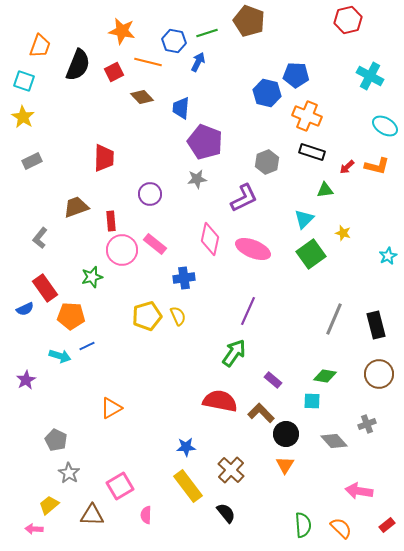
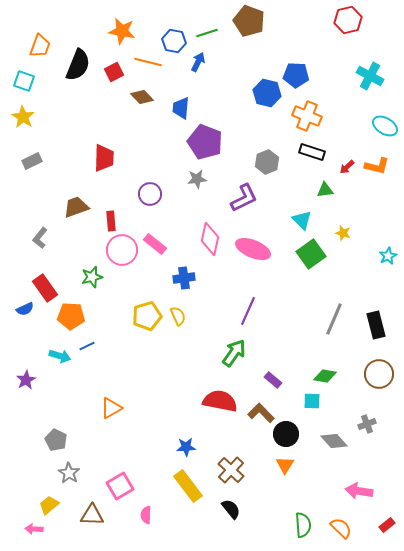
cyan triangle at (304, 219): moved 2 px left, 1 px down; rotated 30 degrees counterclockwise
black semicircle at (226, 513): moved 5 px right, 4 px up
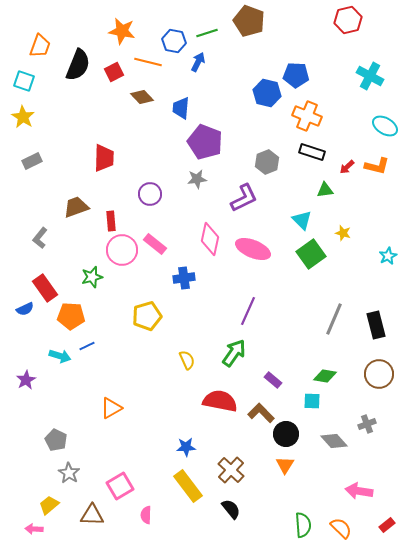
yellow semicircle at (178, 316): moved 9 px right, 44 px down
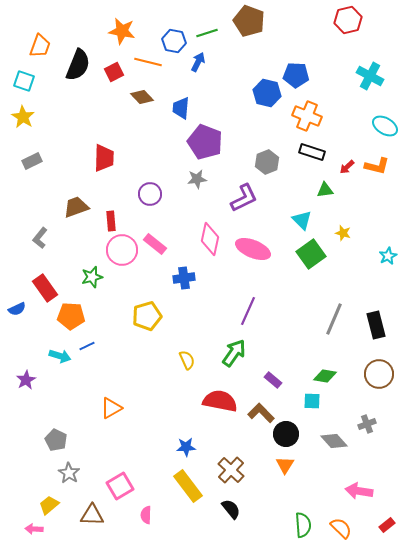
blue semicircle at (25, 309): moved 8 px left
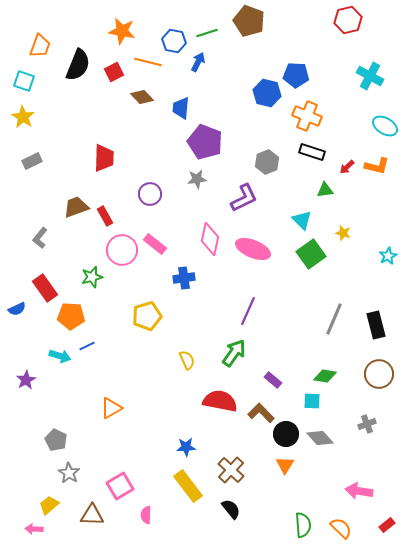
red rectangle at (111, 221): moved 6 px left, 5 px up; rotated 24 degrees counterclockwise
gray diamond at (334, 441): moved 14 px left, 3 px up
